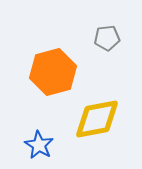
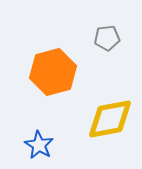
yellow diamond: moved 13 px right
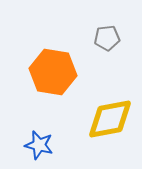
orange hexagon: rotated 24 degrees clockwise
blue star: rotated 16 degrees counterclockwise
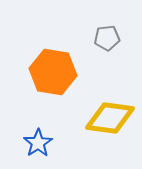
yellow diamond: moved 1 px up; rotated 18 degrees clockwise
blue star: moved 1 px left, 2 px up; rotated 24 degrees clockwise
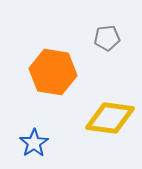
blue star: moved 4 px left
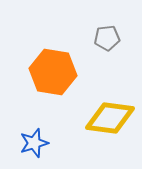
blue star: rotated 16 degrees clockwise
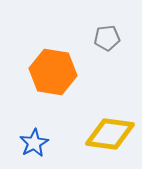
yellow diamond: moved 16 px down
blue star: rotated 12 degrees counterclockwise
